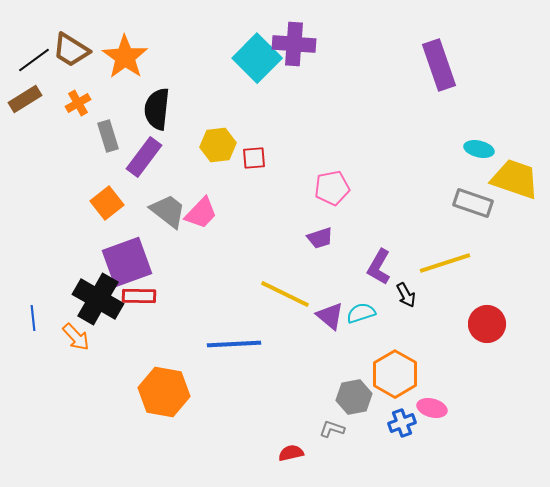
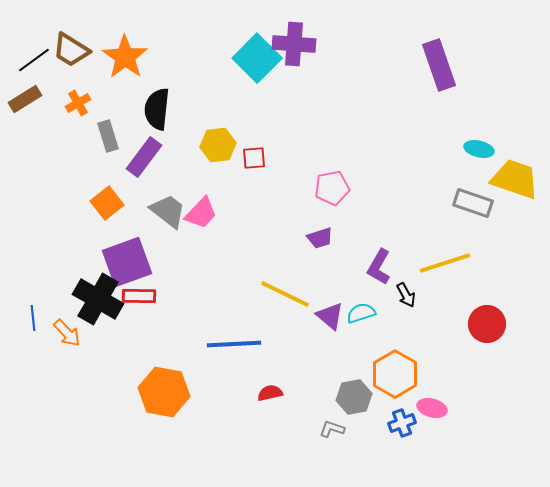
orange arrow at (76, 337): moved 9 px left, 4 px up
red semicircle at (291, 453): moved 21 px left, 60 px up
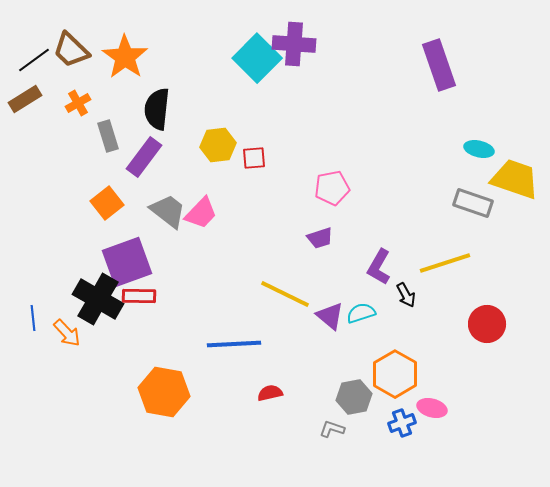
brown trapezoid at (71, 50): rotated 12 degrees clockwise
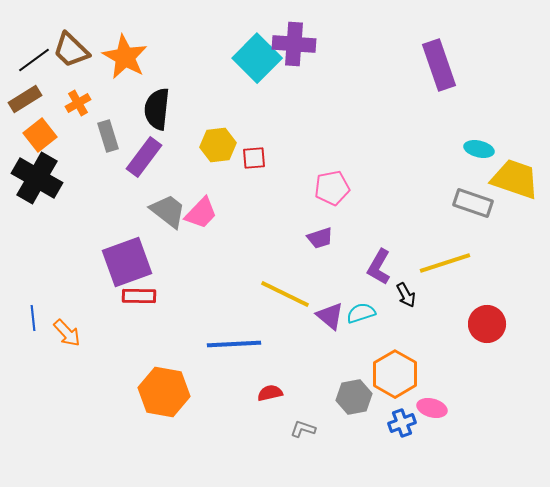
orange star at (125, 57): rotated 6 degrees counterclockwise
orange square at (107, 203): moved 67 px left, 68 px up
black cross at (98, 299): moved 61 px left, 121 px up
gray L-shape at (332, 429): moved 29 px left
